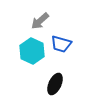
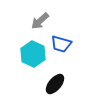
cyan hexagon: moved 1 px right, 3 px down
black ellipse: rotated 15 degrees clockwise
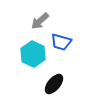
blue trapezoid: moved 2 px up
black ellipse: moved 1 px left
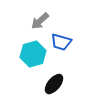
cyan hexagon: rotated 20 degrees clockwise
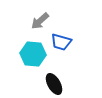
cyan hexagon: rotated 20 degrees clockwise
black ellipse: rotated 70 degrees counterclockwise
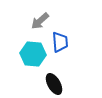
blue trapezoid: moved 1 px left; rotated 110 degrees counterclockwise
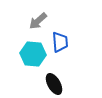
gray arrow: moved 2 px left
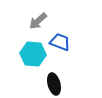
blue trapezoid: rotated 65 degrees counterclockwise
black ellipse: rotated 15 degrees clockwise
